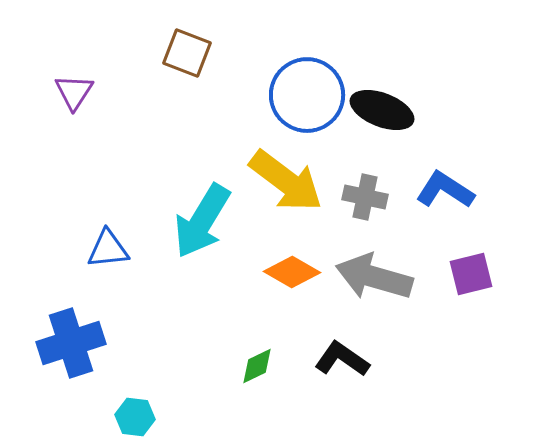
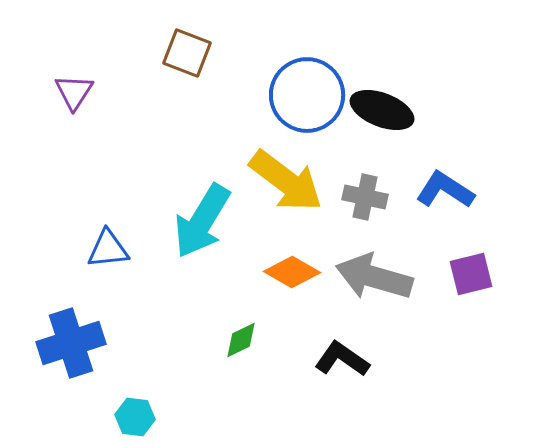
green diamond: moved 16 px left, 26 px up
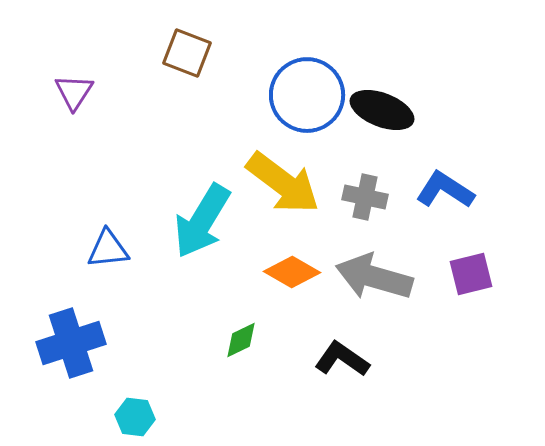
yellow arrow: moved 3 px left, 2 px down
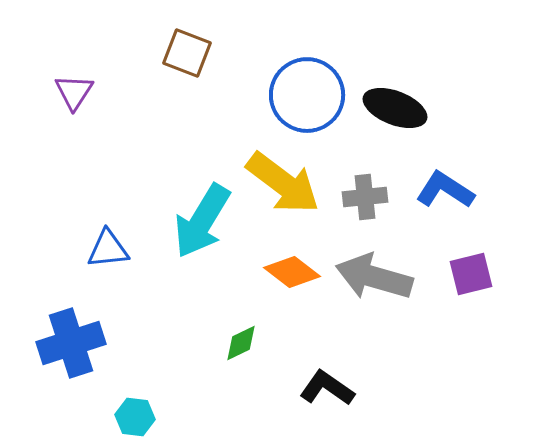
black ellipse: moved 13 px right, 2 px up
gray cross: rotated 18 degrees counterclockwise
orange diamond: rotated 8 degrees clockwise
green diamond: moved 3 px down
black L-shape: moved 15 px left, 29 px down
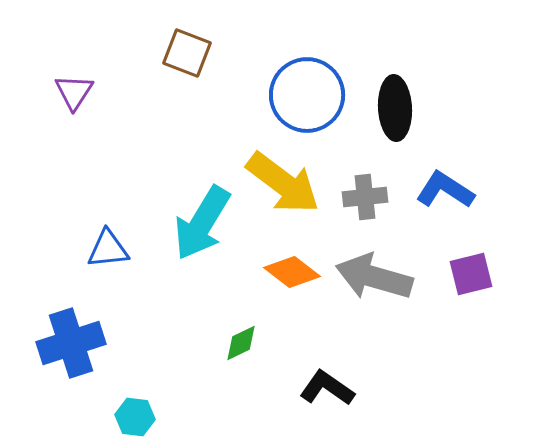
black ellipse: rotated 66 degrees clockwise
cyan arrow: moved 2 px down
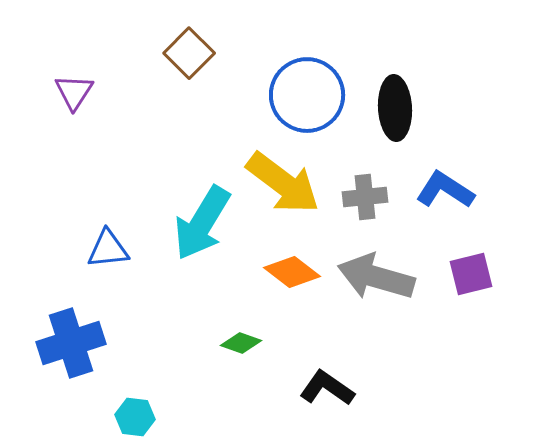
brown square: moved 2 px right; rotated 24 degrees clockwise
gray arrow: moved 2 px right
green diamond: rotated 45 degrees clockwise
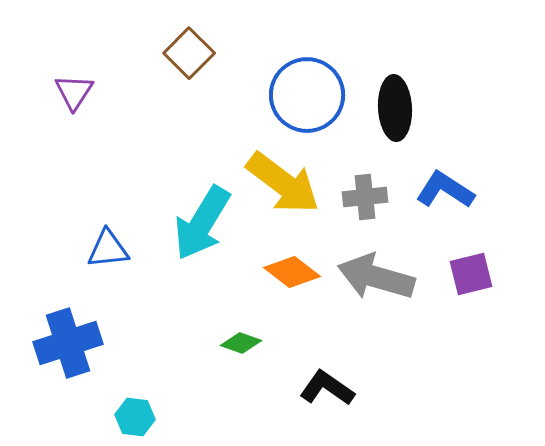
blue cross: moved 3 px left
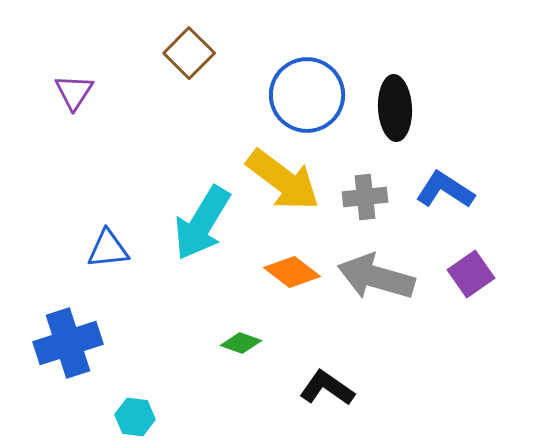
yellow arrow: moved 3 px up
purple square: rotated 21 degrees counterclockwise
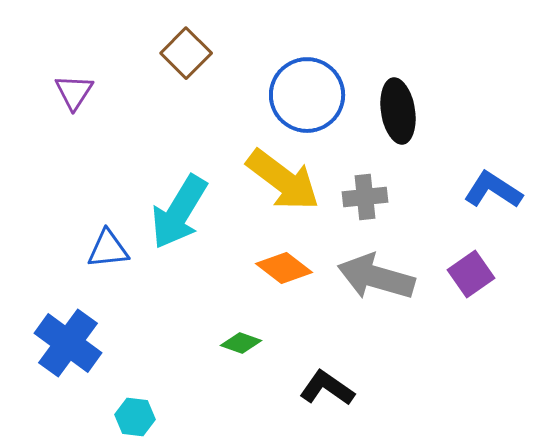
brown square: moved 3 px left
black ellipse: moved 3 px right, 3 px down; rotated 6 degrees counterclockwise
blue L-shape: moved 48 px right
cyan arrow: moved 23 px left, 11 px up
orange diamond: moved 8 px left, 4 px up
blue cross: rotated 36 degrees counterclockwise
